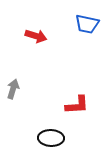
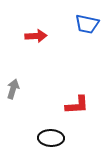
red arrow: rotated 20 degrees counterclockwise
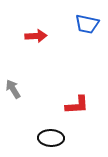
gray arrow: rotated 48 degrees counterclockwise
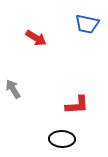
red arrow: moved 2 px down; rotated 35 degrees clockwise
black ellipse: moved 11 px right, 1 px down
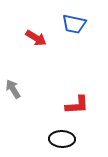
blue trapezoid: moved 13 px left
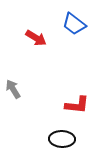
blue trapezoid: rotated 25 degrees clockwise
red L-shape: rotated 10 degrees clockwise
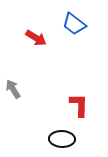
red L-shape: moved 2 px right; rotated 95 degrees counterclockwise
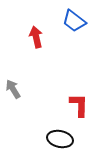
blue trapezoid: moved 3 px up
red arrow: moved 1 px up; rotated 135 degrees counterclockwise
black ellipse: moved 2 px left; rotated 10 degrees clockwise
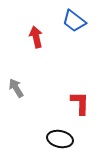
gray arrow: moved 3 px right, 1 px up
red L-shape: moved 1 px right, 2 px up
